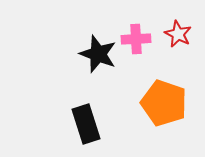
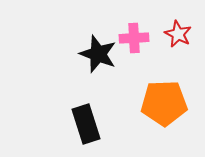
pink cross: moved 2 px left, 1 px up
orange pentagon: rotated 21 degrees counterclockwise
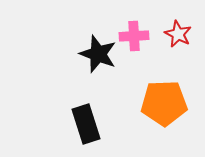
pink cross: moved 2 px up
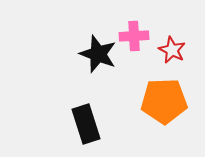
red star: moved 6 px left, 16 px down
orange pentagon: moved 2 px up
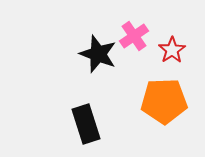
pink cross: rotated 32 degrees counterclockwise
red star: rotated 12 degrees clockwise
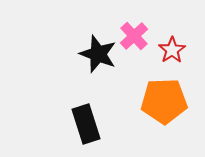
pink cross: rotated 8 degrees counterclockwise
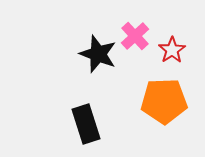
pink cross: moved 1 px right
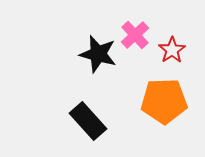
pink cross: moved 1 px up
black star: rotated 6 degrees counterclockwise
black rectangle: moved 2 px right, 3 px up; rotated 24 degrees counterclockwise
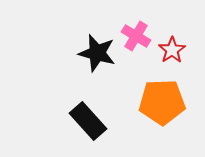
pink cross: moved 1 px right, 1 px down; rotated 16 degrees counterclockwise
black star: moved 1 px left, 1 px up
orange pentagon: moved 2 px left, 1 px down
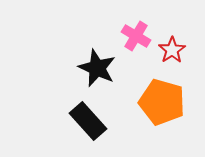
black star: moved 15 px down; rotated 9 degrees clockwise
orange pentagon: rotated 18 degrees clockwise
